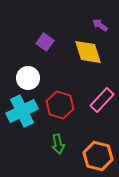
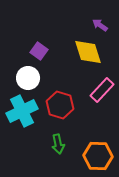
purple square: moved 6 px left, 9 px down
pink rectangle: moved 10 px up
orange hexagon: rotated 12 degrees counterclockwise
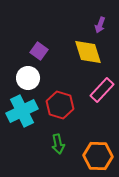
purple arrow: rotated 105 degrees counterclockwise
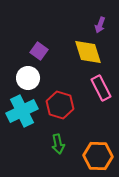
pink rectangle: moved 1 px left, 2 px up; rotated 70 degrees counterclockwise
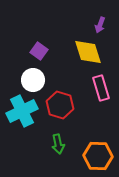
white circle: moved 5 px right, 2 px down
pink rectangle: rotated 10 degrees clockwise
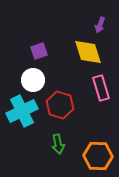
purple square: rotated 36 degrees clockwise
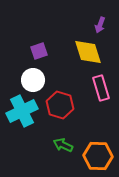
green arrow: moved 5 px right, 1 px down; rotated 126 degrees clockwise
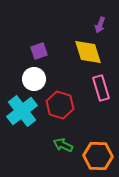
white circle: moved 1 px right, 1 px up
cyan cross: rotated 12 degrees counterclockwise
